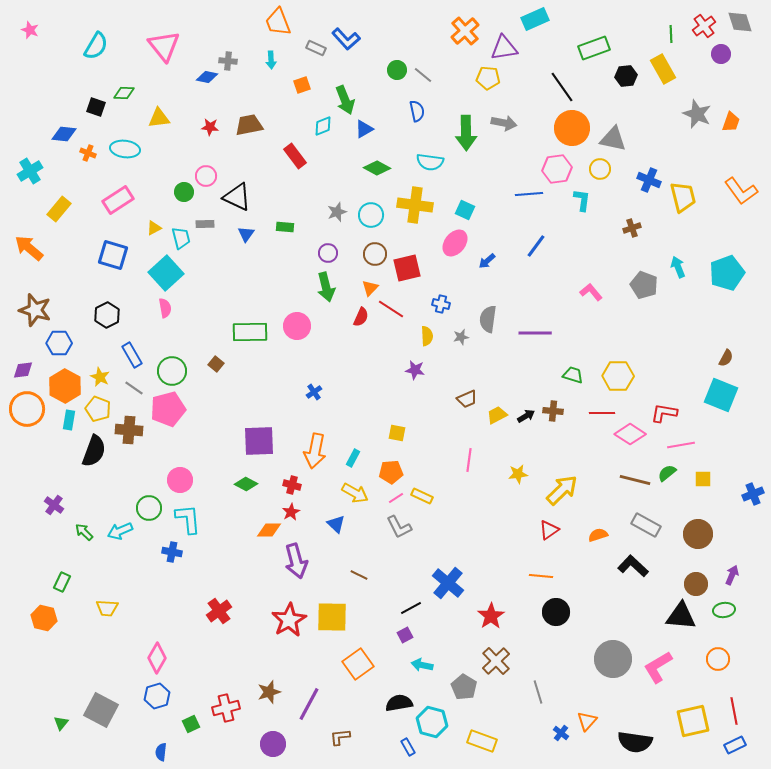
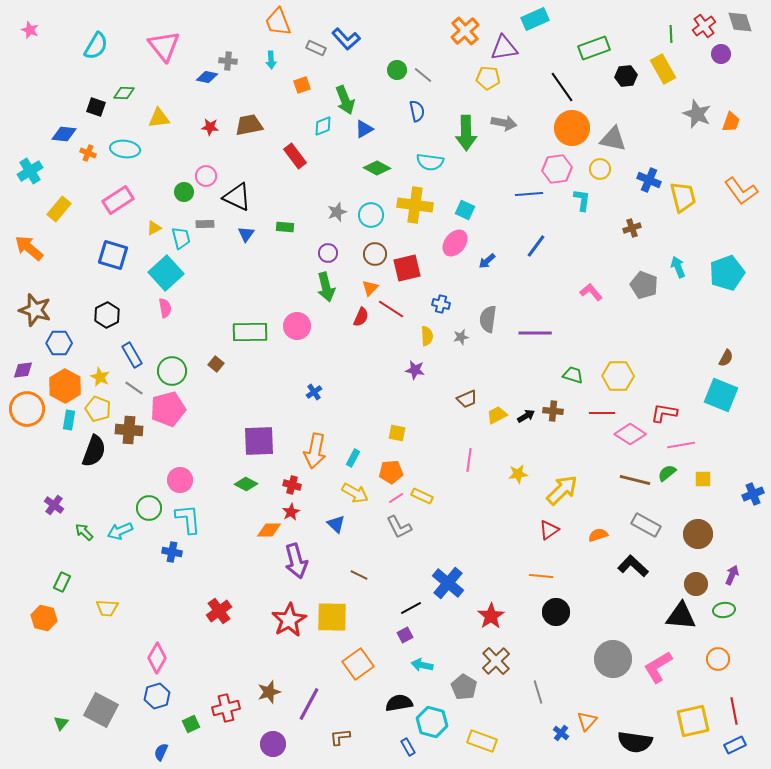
blue semicircle at (161, 752): rotated 18 degrees clockwise
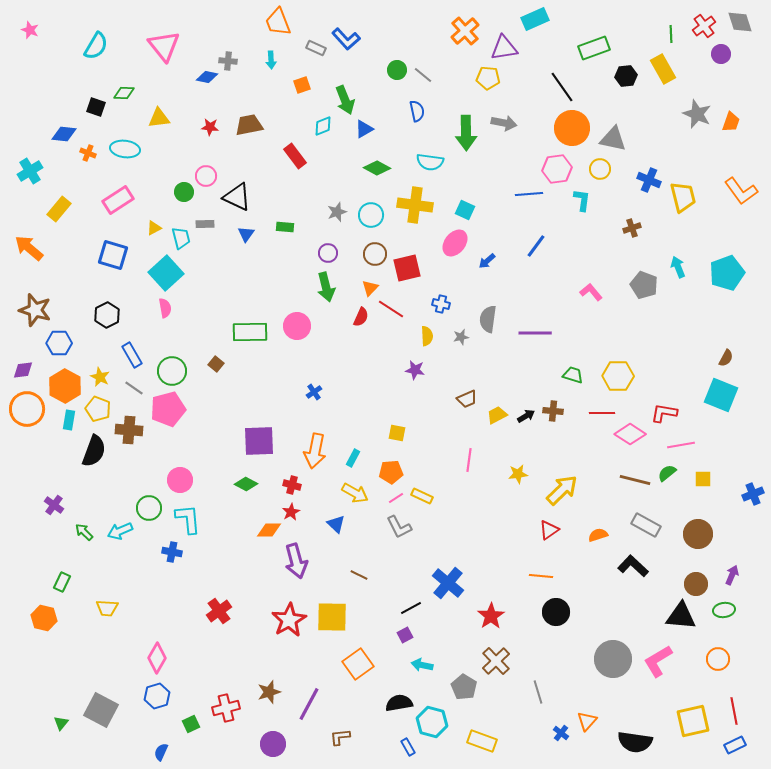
pink L-shape at (658, 667): moved 6 px up
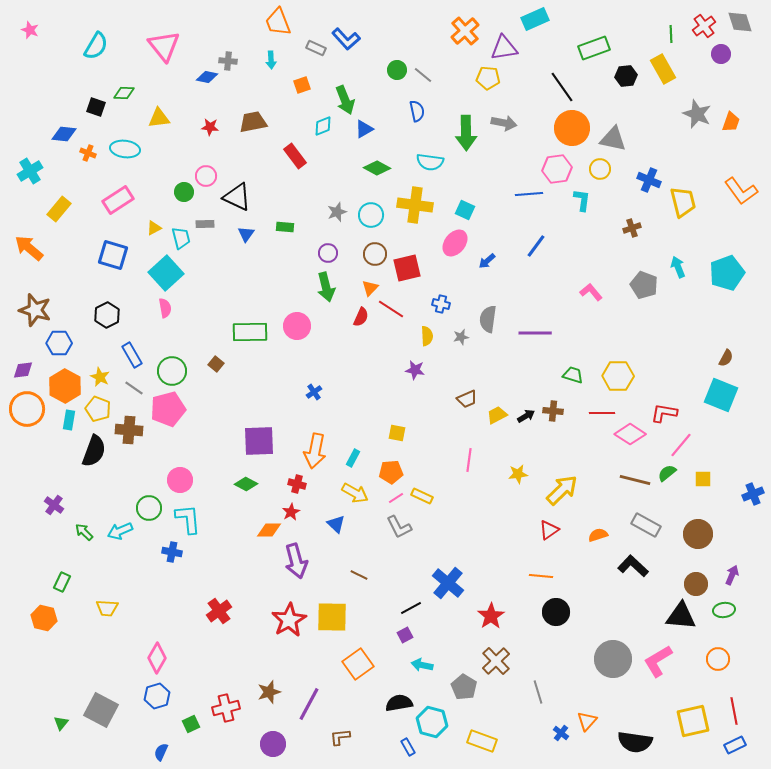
brown trapezoid at (249, 125): moved 4 px right, 3 px up
yellow trapezoid at (683, 197): moved 5 px down
pink line at (681, 445): rotated 40 degrees counterclockwise
red cross at (292, 485): moved 5 px right, 1 px up
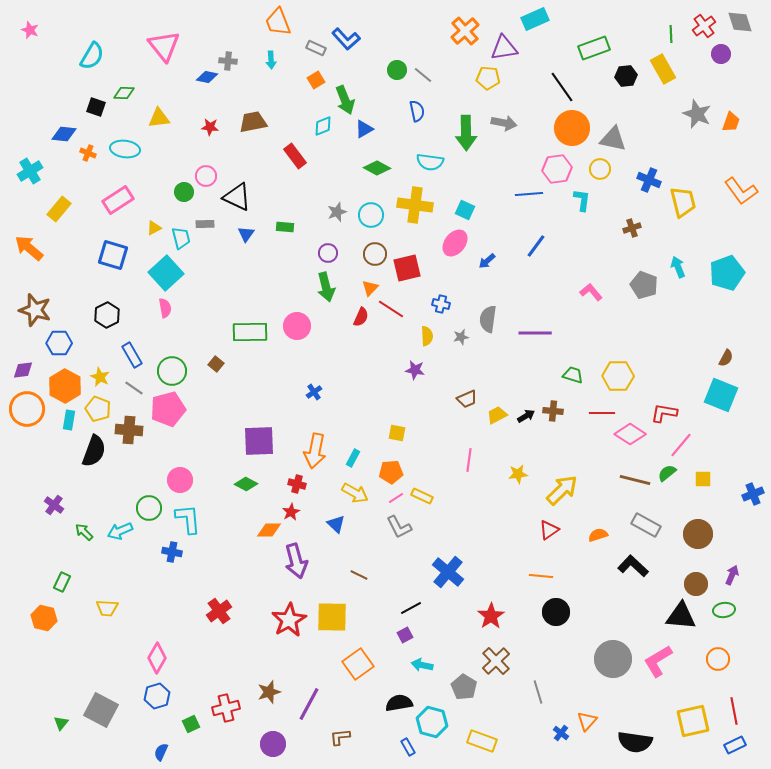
cyan semicircle at (96, 46): moved 4 px left, 10 px down
orange square at (302, 85): moved 14 px right, 5 px up; rotated 12 degrees counterclockwise
blue cross at (448, 583): moved 11 px up
